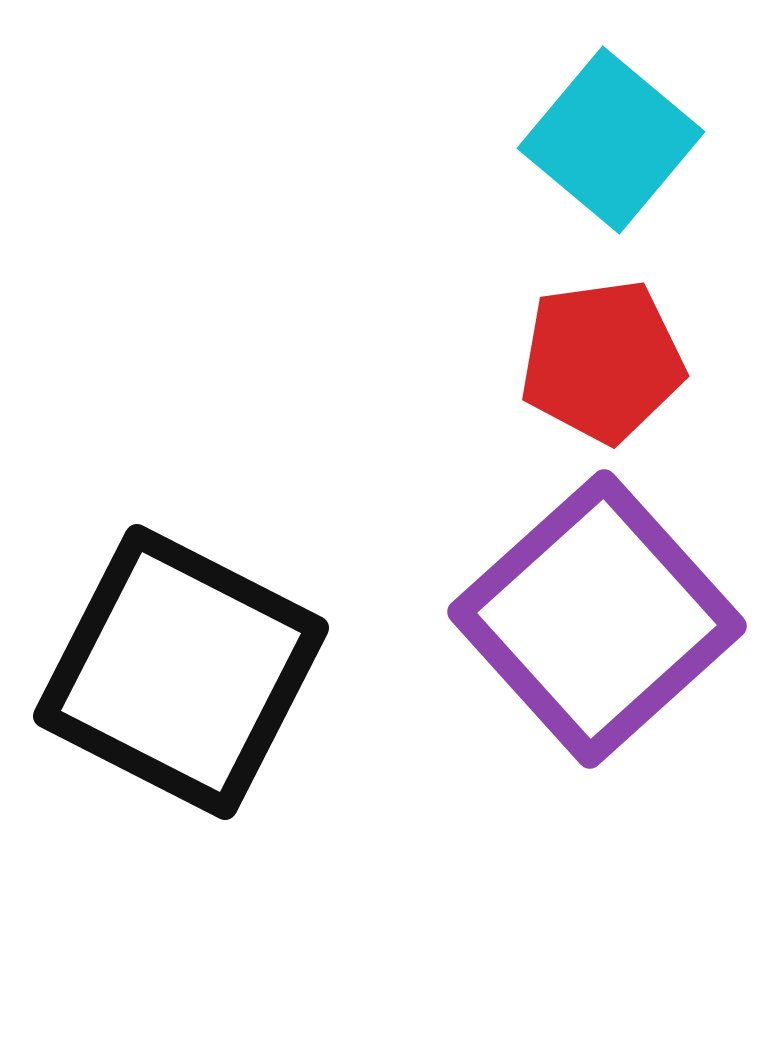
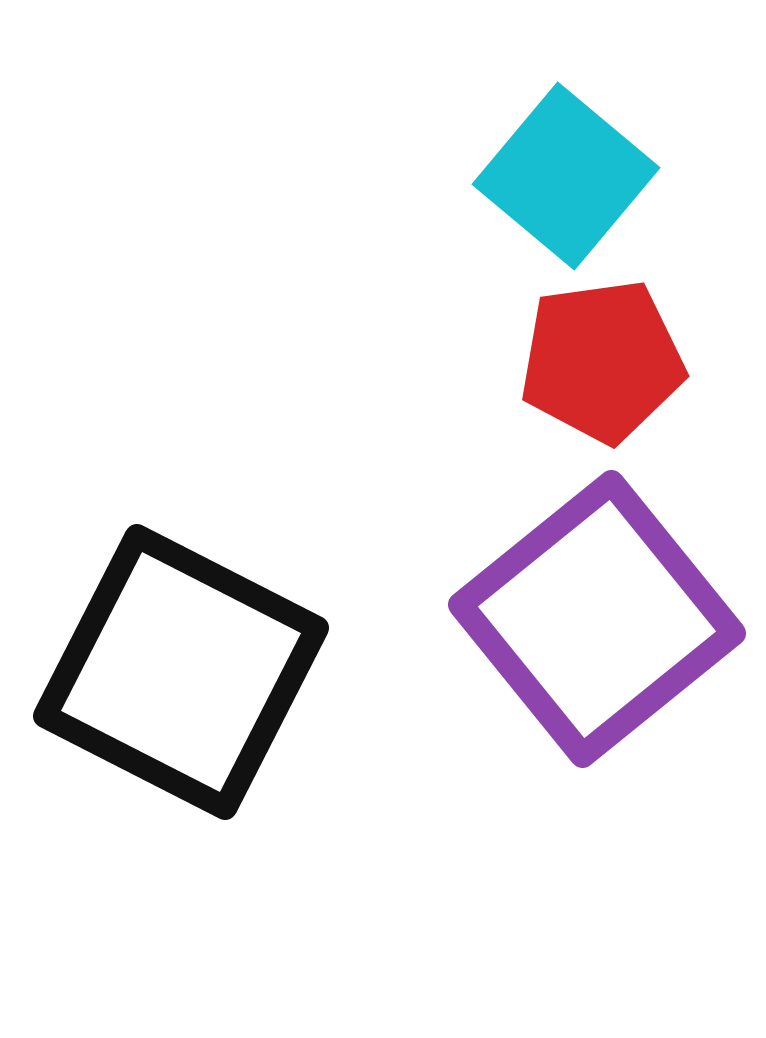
cyan square: moved 45 px left, 36 px down
purple square: rotated 3 degrees clockwise
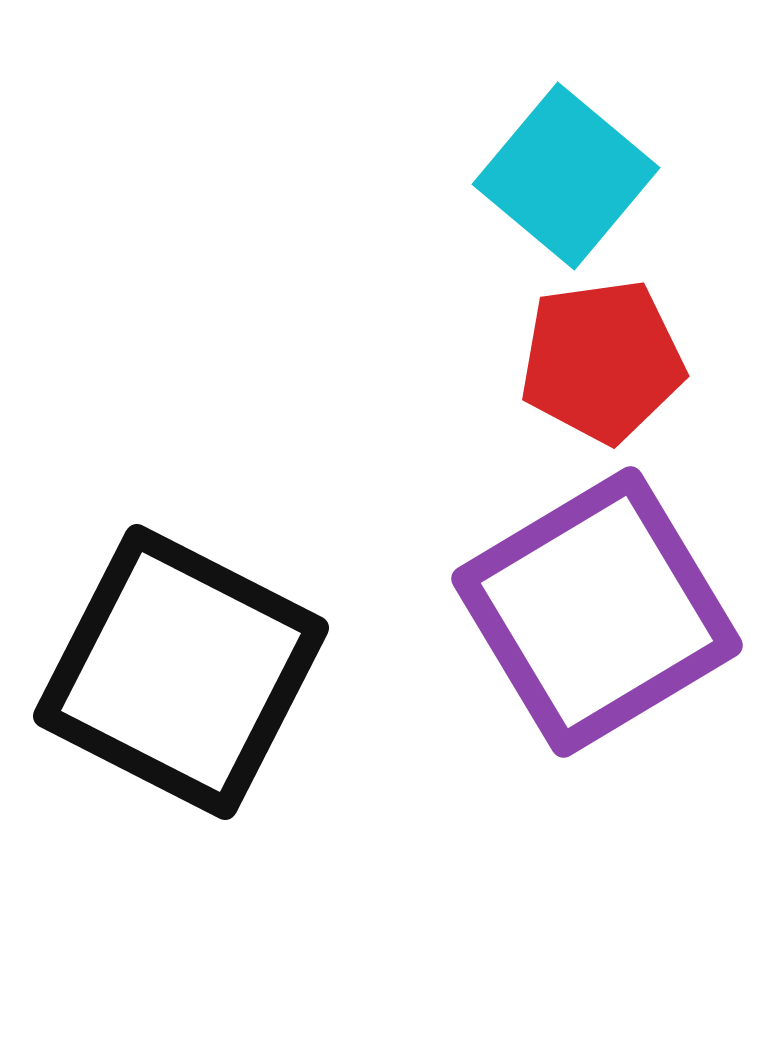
purple square: moved 7 px up; rotated 8 degrees clockwise
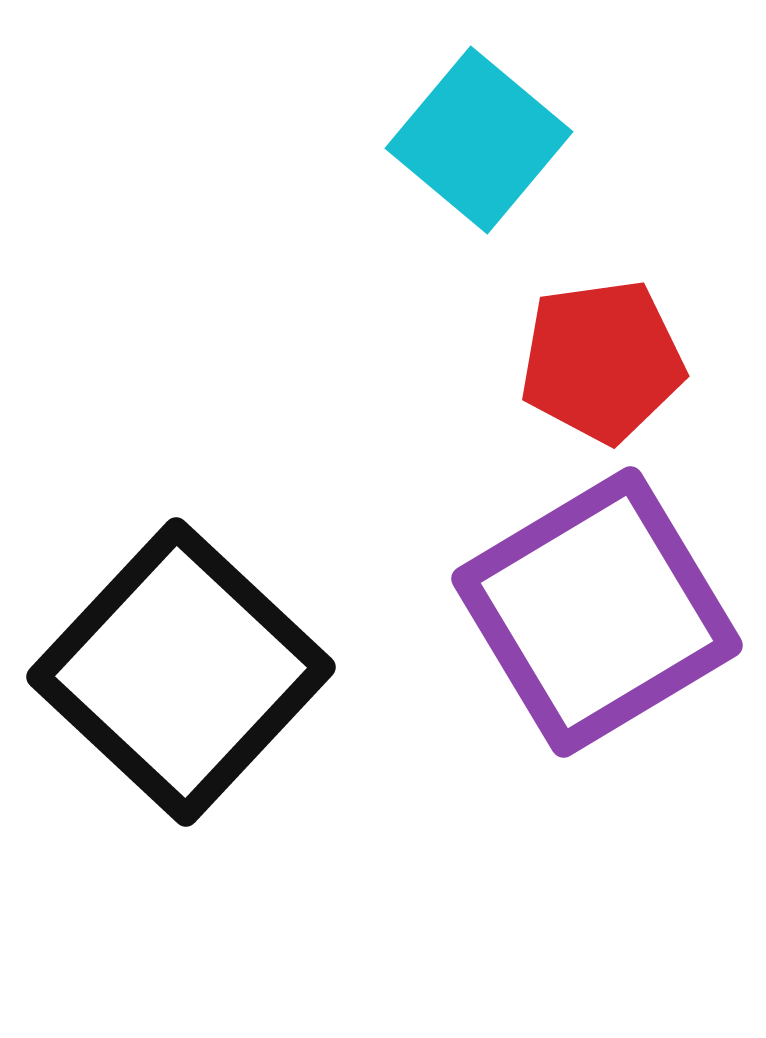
cyan square: moved 87 px left, 36 px up
black square: rotated 16 degrees clockwise
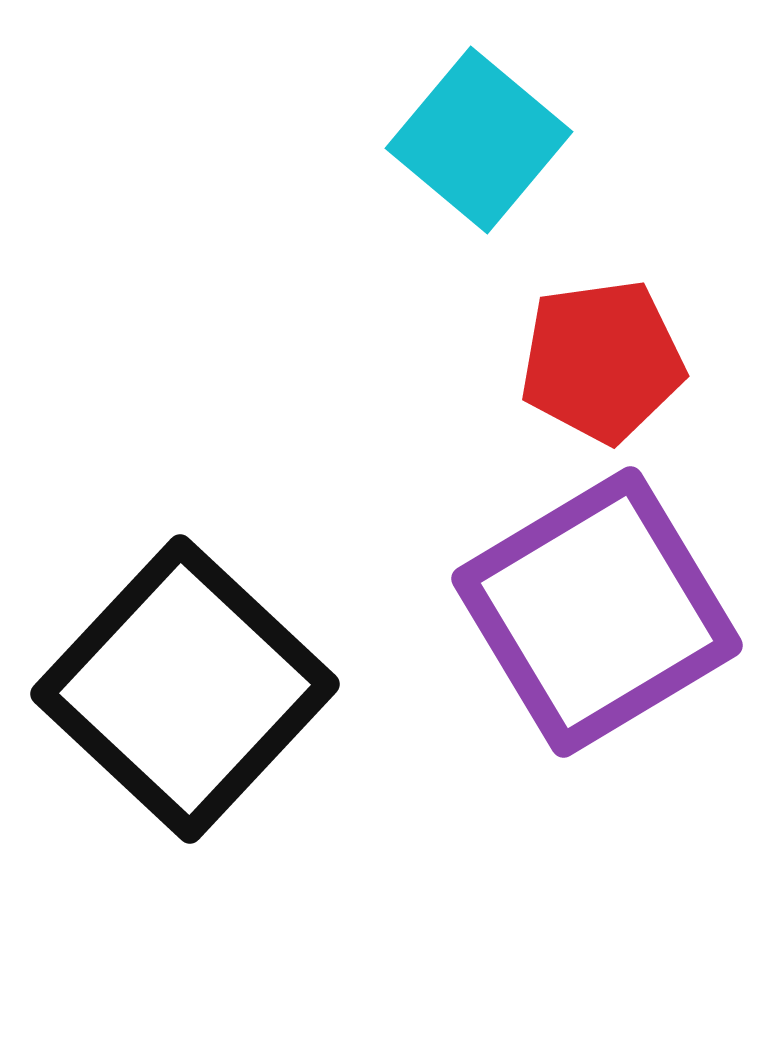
black square: moved 4 px right, 17 px down
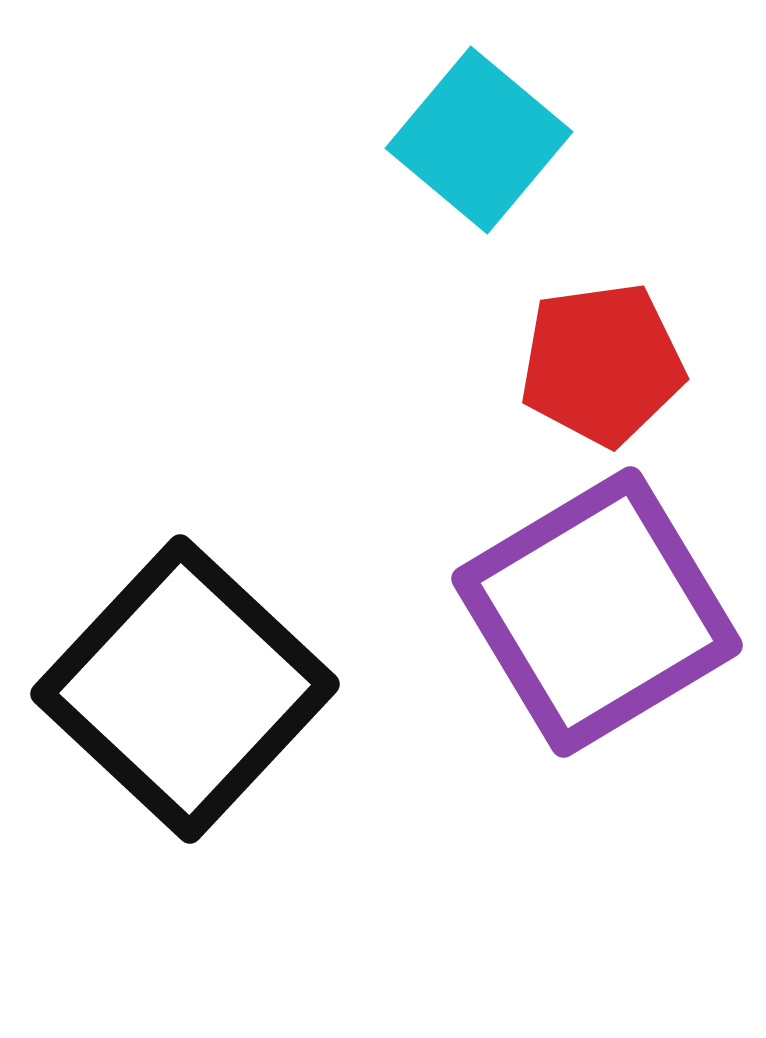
red pentagon: moved 3 px down
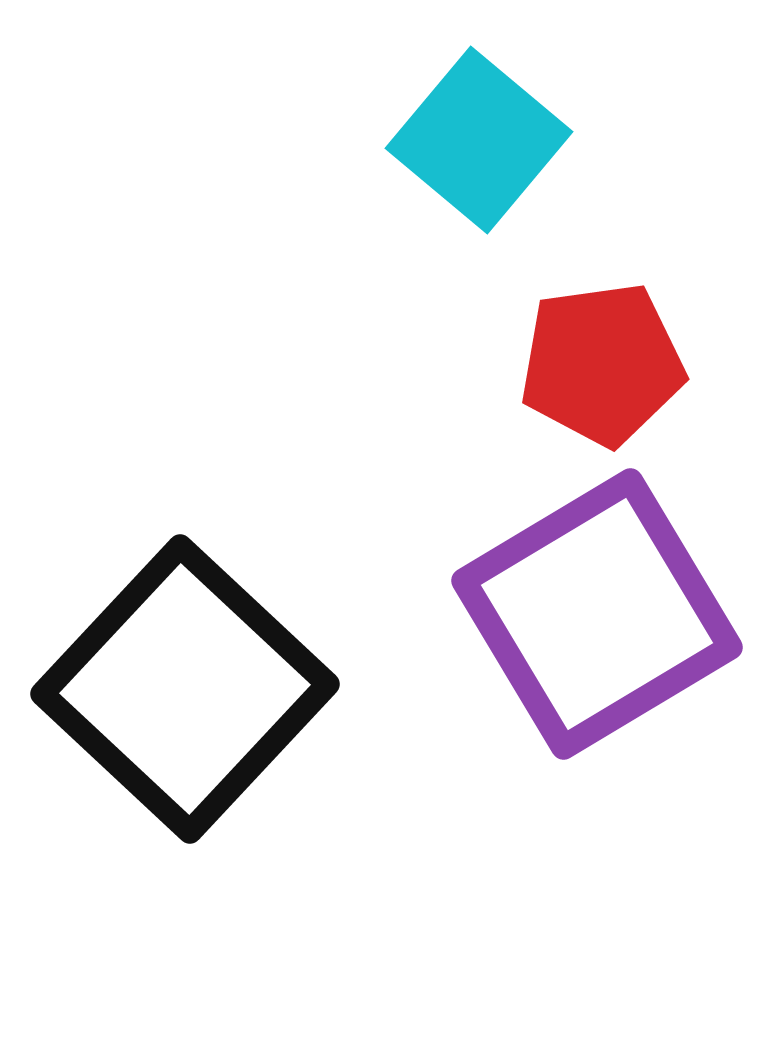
purple square: moved 2 px down
